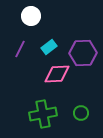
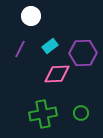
cyan rectangle: moved 1 px right, 1 px up
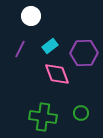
purple hexagon: moved 1 px right
pink diamond: rotated 72 degrees clockwise
green cross: moved 3 px down; rotated 20 degrees clockwise
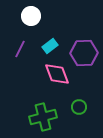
green circle: moved 2 px left, 6 px up
green cross: rotated 24 degrees counterclockwise
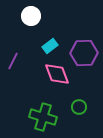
purple line: moved 7 px left, 12 px down
green cross: rotated 32 degrees clockwise
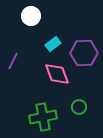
cyan rectangle: moved 3 px right, 2 px up
green cross: rotated 28 degrees counterclockwise
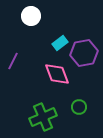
cyan rectangle: moved 7 px right, 1 px up
purple hexagon: rotated 8 degrees counterclockwise
green cross: rotated 12 degrees counterclockwise
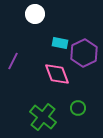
white circle: moved 4 px right, 2 px up
cyan rectangle: rotated 49 degrees clockwise
purple hexagon: rotated 16 degrees counterclockwise
green circle: moved 1 px left, 1 px down
green cross: rotated 28 degrees counterclockwise
